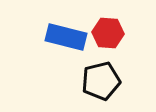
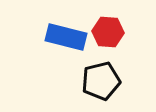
red hexagon: moved 1 px up
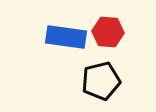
blue rectangle: rotated 6 degrees counterclockwise
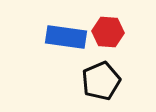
black pentagon: rotated 9 degrees counterclockwise
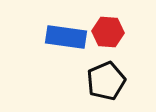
black pentagon: moved 5 px right
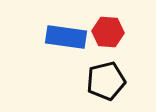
black pentagon: rotated 9 degrees clockwise
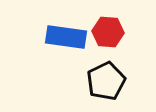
black pentagon: rotated 12 degrees counterclockwise
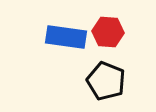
black pentagon: rotated 24 degrees counterclockwise
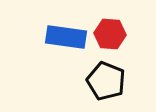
red hexagon: moved 2 px right, 2 px down
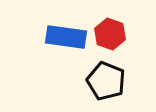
red hexagon: rotated 16 degrees clockwise
